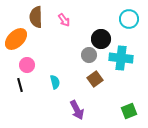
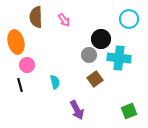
orange ellipse: moved 3 px down; rotated 60 degrees counterclockwise
cyan cross: moved 2 px left
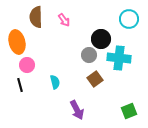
orange ellipse: moved 1 px right
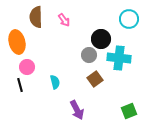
pink circle: moved 2 px down
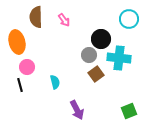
brown square: moved 1 px right, 5 px up
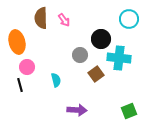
brown semicircle: moved 5 px right, 1 px down
gray circle: moved 9 px left
cyan semicircle: moved 1 px right, 2 px up
purple arrow: rotated 60 degrees counterclockwise
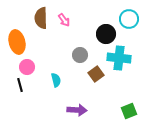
black circle: moved 5 px right, 5 px up
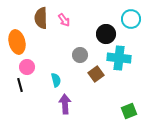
cyan circle: moved 2 px right
purple arrow: moved 12 px left, 6 px up; rotated 96 degrees counterclockwise
